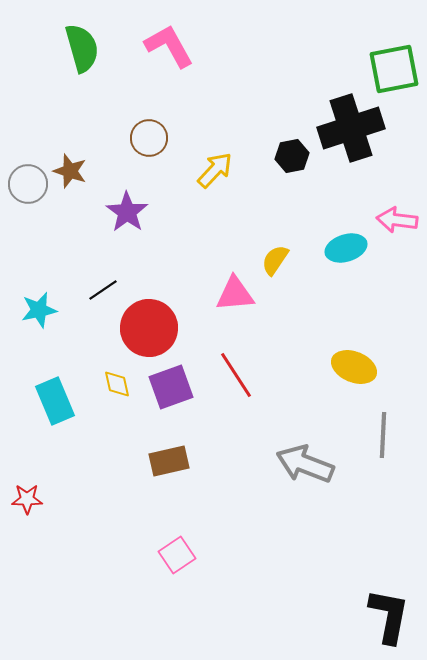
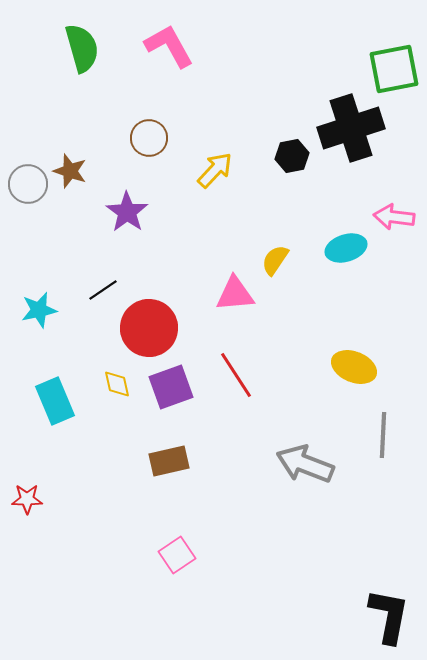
pink arrow: moved 3 px left, 3 px up
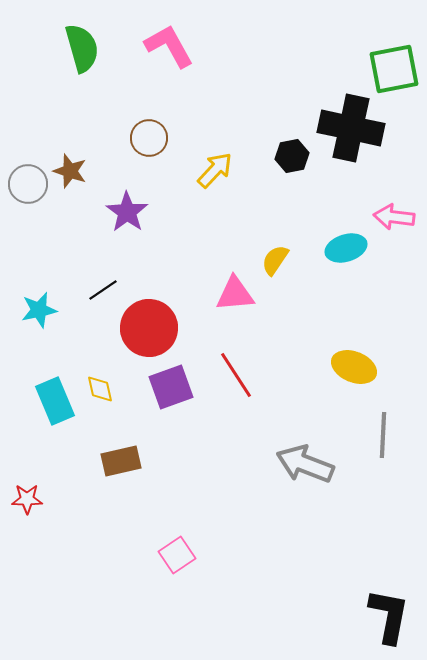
black cross: rotated 30 degrees clockwise
yellow diamond: moved 17 px left, 5 px down
brown rectangle: moved 48 px left
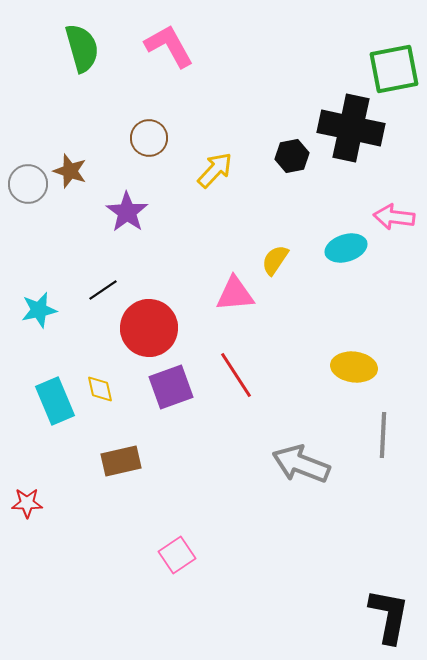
yellow ellipse: rotated 15 degrees counterclockwise
gray arrow: moved 4 px left
red star: moved 4 px down
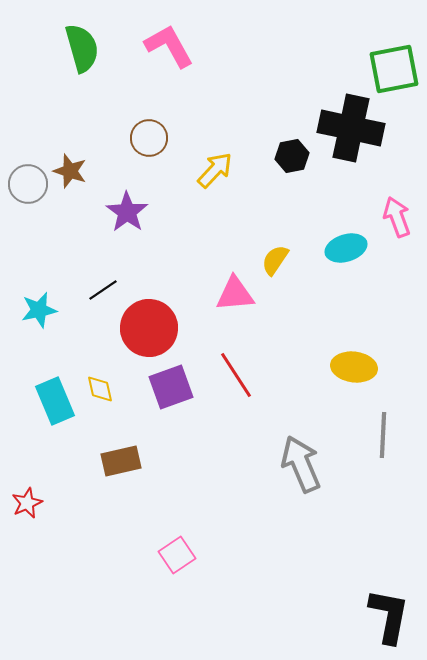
pink arrow: moved 3 px right; rotated 63 degrees clockwise
gray arrow: rotated 46 degrees clockwise
red star: rotated 24 degrees counterclockwise
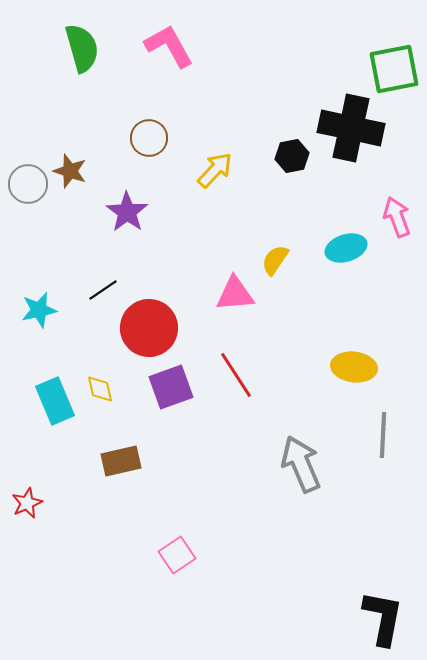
black L-shape: moved 6 px left, 2 px down
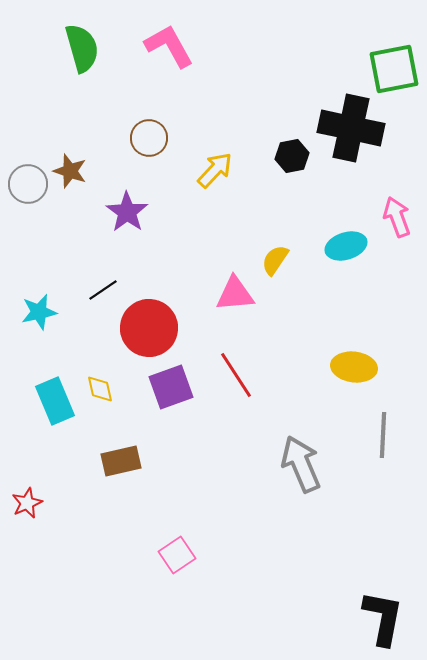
cyan ellipse: moved 2 px up
cyan star: moved 2 px down
